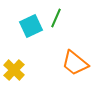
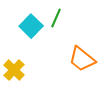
cyan square: rotated 20 degrees counterclockwise
orange trapezoid: moved 7 px right, 4 px up
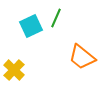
cyan square: rotated 20 degrees clockwise
orange trapezoid: moved 2 px up
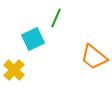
cyan square: moved 2 px right, 13 px down
orange trapezoid: moved 12 px right
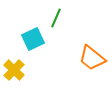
orange trapezoid: moved 2 px left, 1 px down
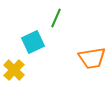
cyan square: moved 3 px down
orange trapezoid: rotated 48 degrees counterclockwise
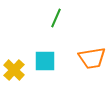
cyan square: moved 12 px right, 19 px down; rotated 25 degrees clockwise
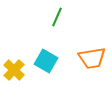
green line: moved 1 px right, 1 px up
cyan square: moved 1 px right; rotated 30 degrees clockwise
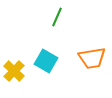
yellow cross: moved 1 px down
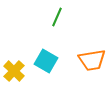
orange trapezoid: moved 2 px down
